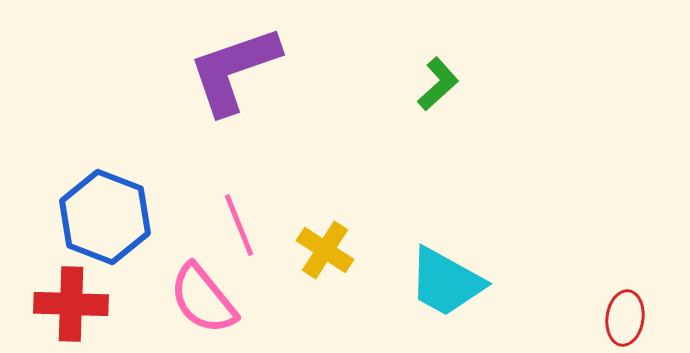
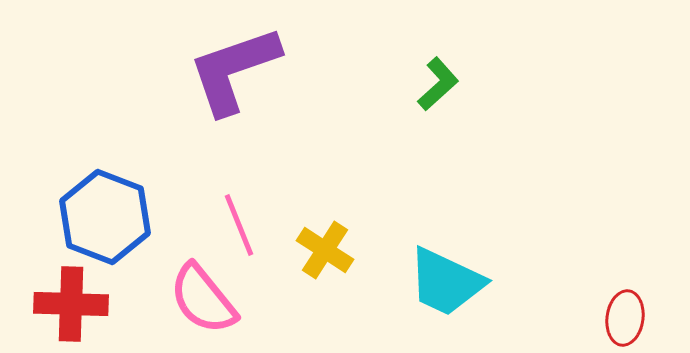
cyan trapezoid: rotated 4 degrees counterclockwise
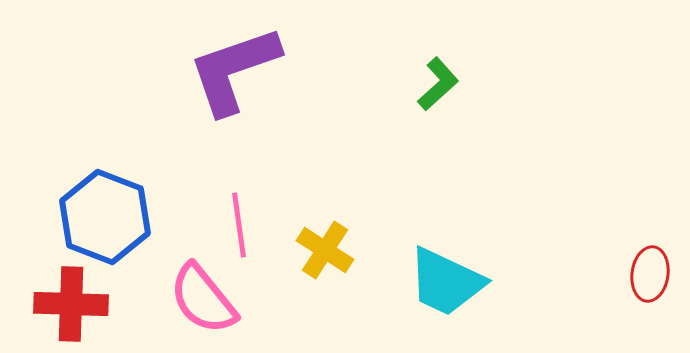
pink line: rotated 14 degrees clockwise
red ellipse: moved 25 px right, 44 px up
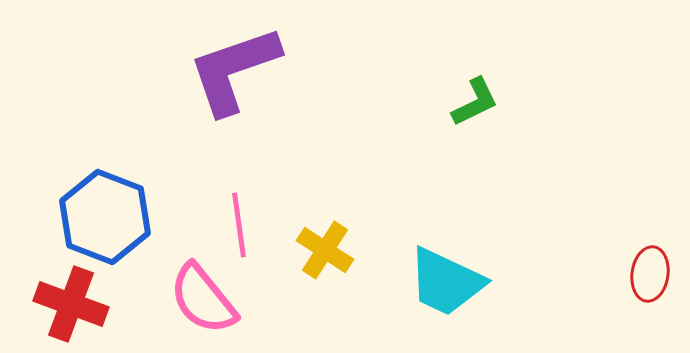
green L-shape: moved 37 px right, 18 px down; rotated 16 degrees clockwise
red cross: rotated 18 degrees clockwise
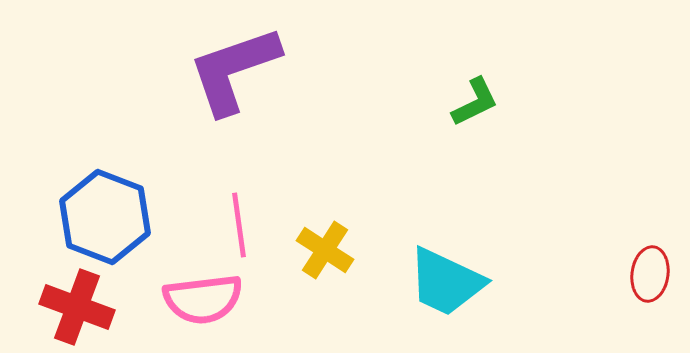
pink semicircle: rotated 58 degrees counterclockwise
red cross: moved 6 px right, 3 px down
